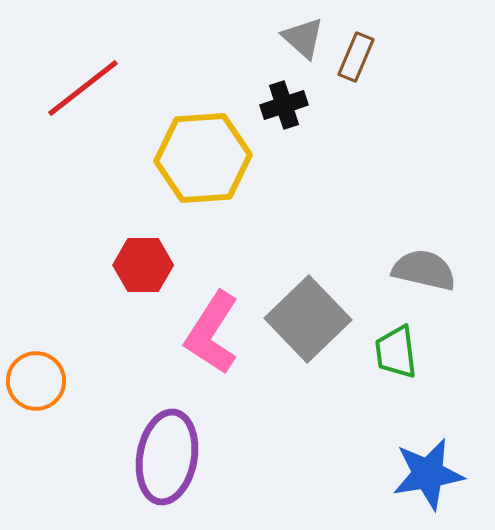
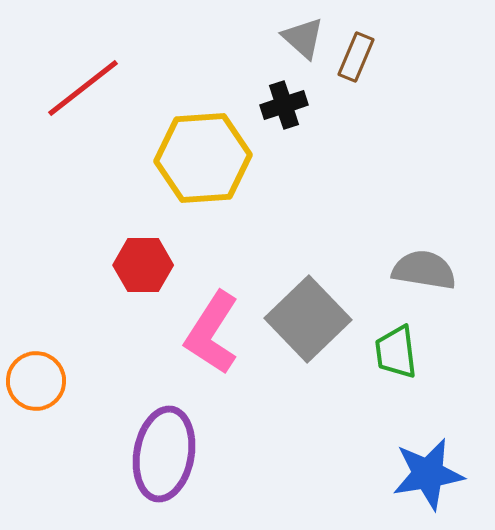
gray semicircle: rotated 4 degrees counterclockwise
purple ellipse: moved 3 px left, 3 px up
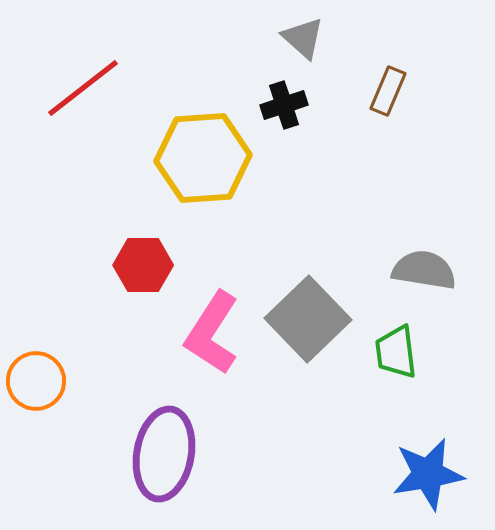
brown rectangle: moved 32 px right, 34 px down
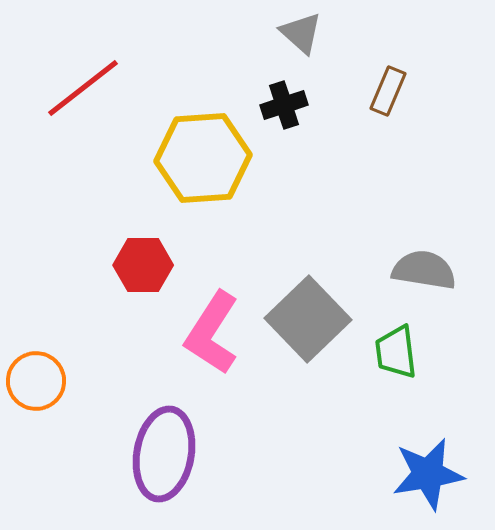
gray triangle: moved 2 px left, 5 px up
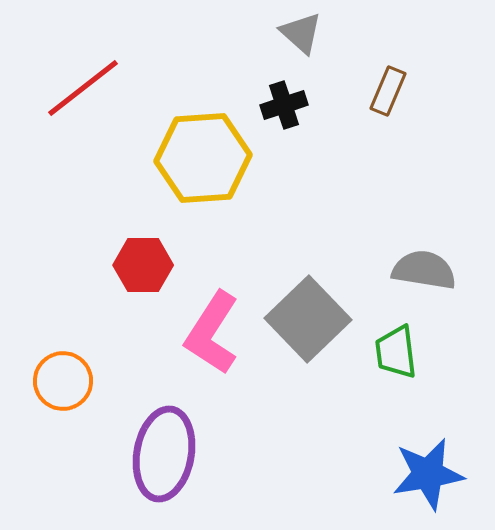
orange circle: moved 27 px right
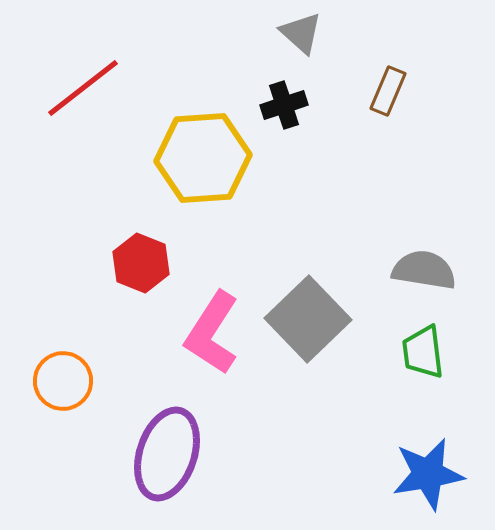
red hexagon: moved 2 px left, 2 px up; rotated 22 degrees clockwise
green trapezoid: moved 27 px right
purple ellipse: moved 3 px right; rotated 8 degrees clockwise
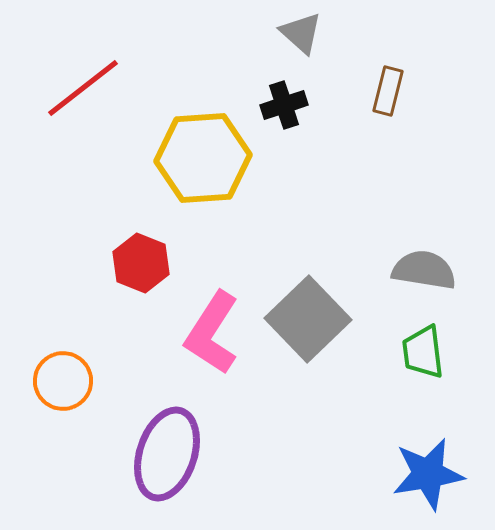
brown rectangle: rotated 9 degrees counterclockwise
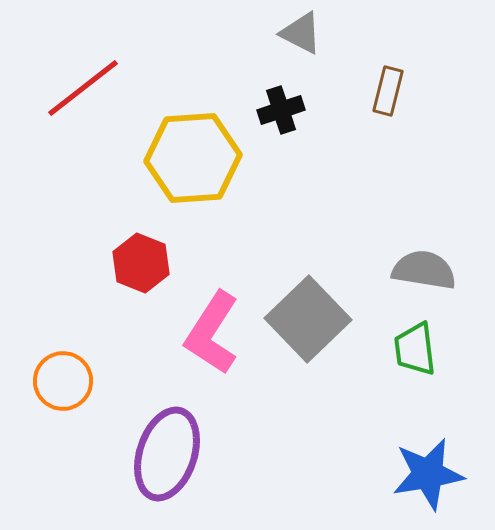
gray triangle: rotated 15 degrees counterclockwise
black cross: moved 3 px left, 5 px down
yellow hexagon: moved 10 px left
green trapezoid: moved 8 px left, 3 px up
